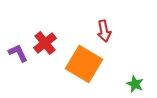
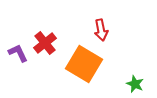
red arrow: moved 3 px left, 1 px up
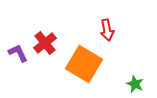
red arrow: moved 6 px right
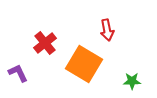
purple L-shape: moved 20 px down
green star: moved 3 px left, 3 px up; rotated 24 degrees counterclockwise
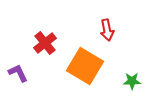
orange square: moved 1 px right, 2 px down
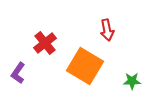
purple L-shape: rotated 120 degrees counterclockwise
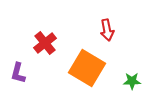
orange square: moved 2 px right, 2 px down
purple L-shape: rotated 20 degrees counterclockwise
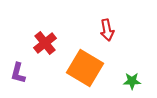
orange square: moved 2 px left
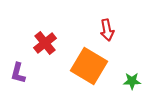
orange square: moved 4 px right, 2 px up
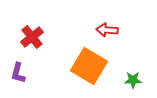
red arrow: rotated 105 degrees clockwise
red cross: moved 13 px left, 6 px up
green star: moved 1 px right, 1 px up
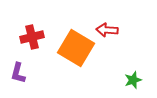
red cross: rotated 25 degrees clockwise
orange square: moved 13 px left, 18 px up
green star: rotated 18 degrees counterclockwise
